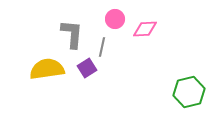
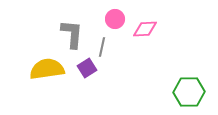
green hexagon: rotated 12 degrees clockwise
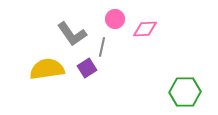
gray L-shape: rotated 140 degrees clockwise
green hexagon: moved 4 px left
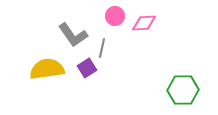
pink circle: moved 3 px up
pink diamond: moved 1 px left, 6 px up
gray L-shape: moved 1 px right, 1 px down
gray line: moved 1 px down
green hexagon: moved 2 px left, 2 px up
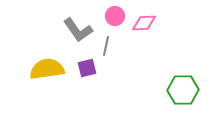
gray L-shape: moved 5 px right, 5 px up
gray line: moved 4 px right, 2 px up
purple square: rotated 18 degrees clockwise
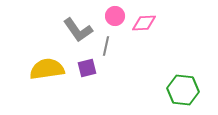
green hexagon: rotated 8 degrees clockwise
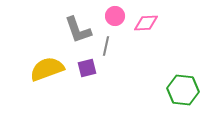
pink diamond: moved 2 px right
gray L-shape: rotated 16 degrees clockwise
yellow semicircle: rotated 12 degrees counterclockwise
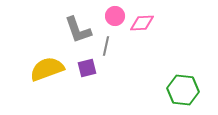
pink diamond: moved 4 px left
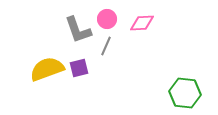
pink circle: moved 8 px left, 3 px down
gray line: rotated 12 degrees clockwise
purple square: moved 8 px left
green hexagon: moved 2 px right, 3 px down
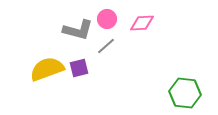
gray L-shape: rotated 56 degrees counterclockwise
gray line: rotated 24 degrees clockwise
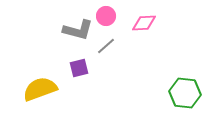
pink circle: moved 1 px left, 3 px up
pink diamond: moved 2 px right
yellow semicircle: moved 7 px left, 20 px down
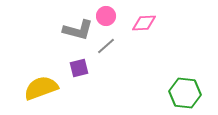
yellow semicircle: moved 1 px right, 1 px up
